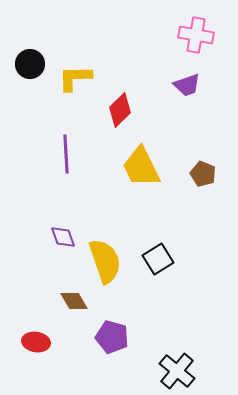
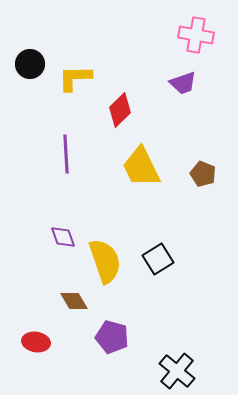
purple trapezoid: moved 4 px left, 2 px up
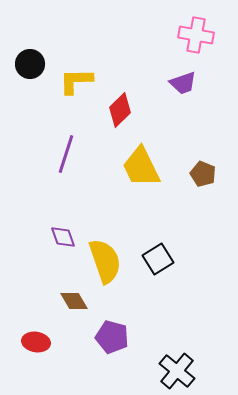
yellow L-shape: moved 1 px right, 3 px down
purple line: rotated 21 degrees clockwise
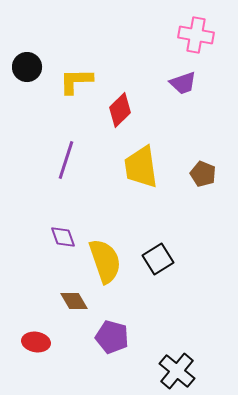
black circle: moved 3 px left, 3 px down
purple line: moved 6 px down
yellow trapezoid: rotated 18 degrees clockwise
